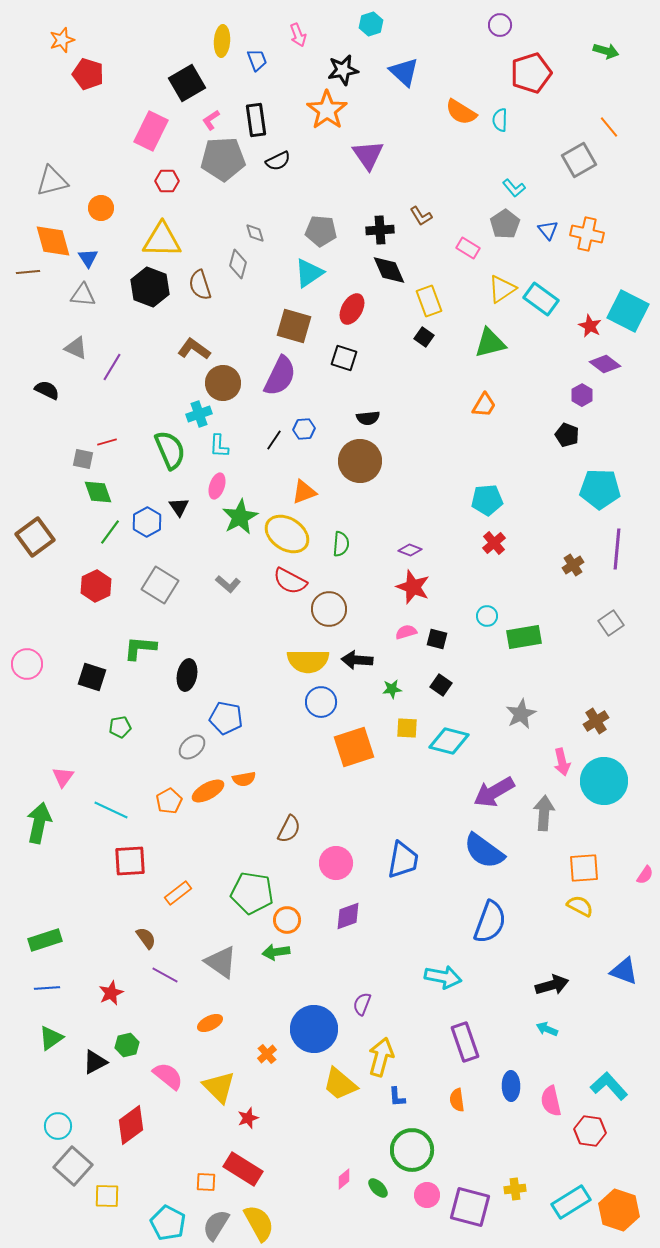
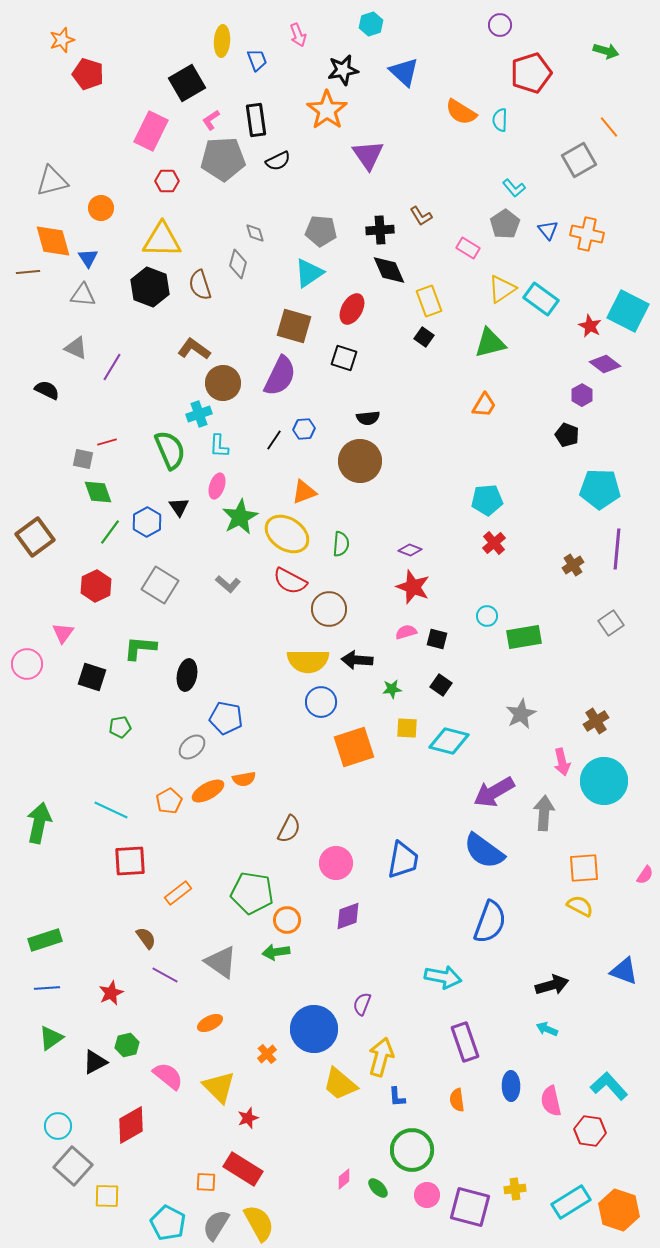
pink triangle at (63, 777): moved 144 px up
red diamond at (131, 1125): rotated 6 degrees clockwise
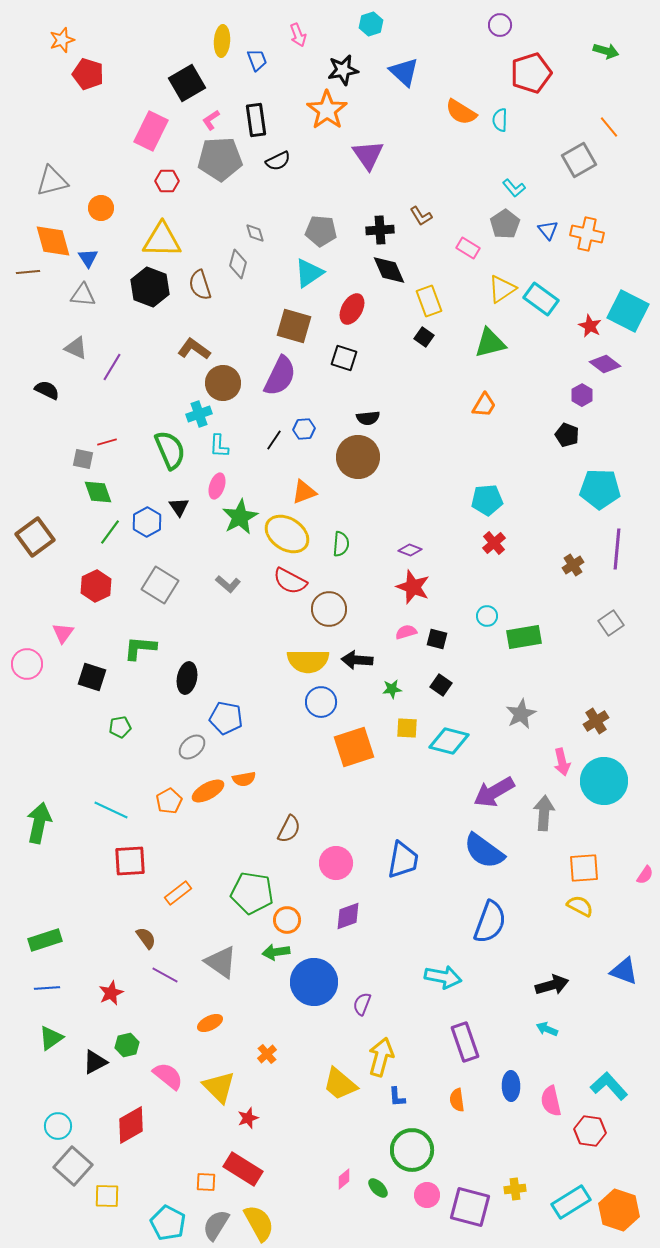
gray pentagon at (223, 159): moved 3 px left
brown circle at (360, 461): moved 2 px left, 4 px up
black ellipse at (187, 675): moved 3 px down
blue circle at (314, 1029): moved 47 px up
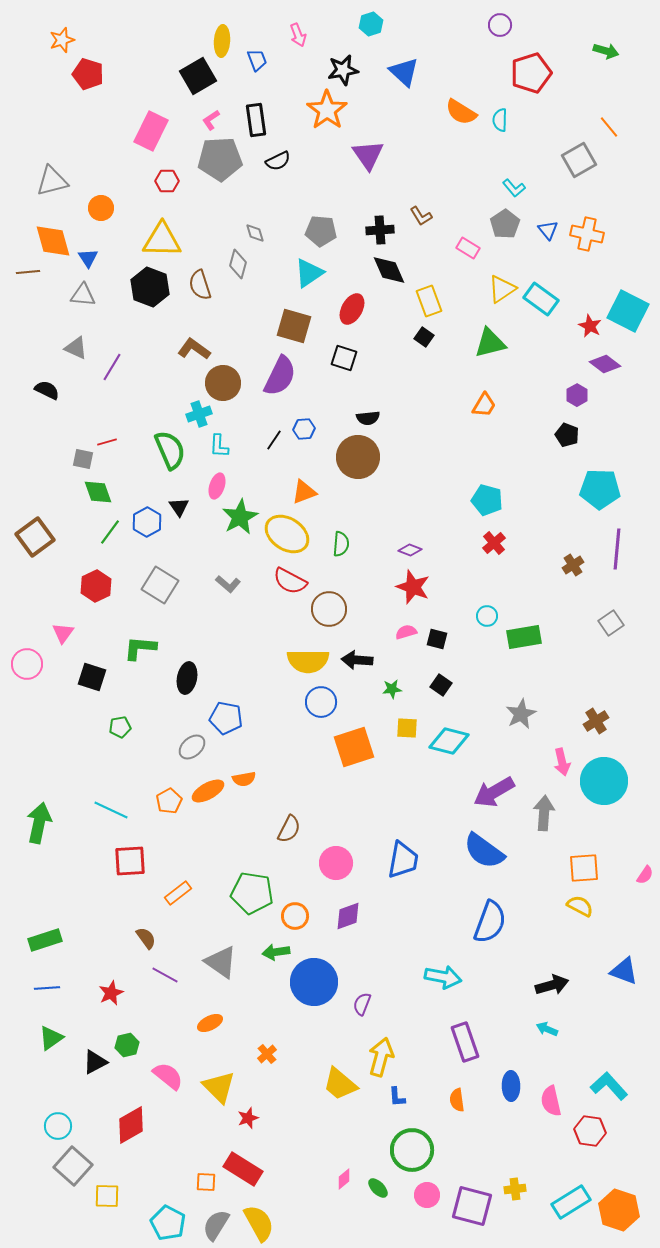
black square at (187, 83): moved 11 px right, 7 px up
purple hexagon at (582, 395): moved 5 px left
cyan pentagon at (487, 500): rotated 20 degrees clockwise
orange circle at (287, 920): moved 8 px right, 4 px up
purple square at (470, 1207): moved 2 px right, 1 px up
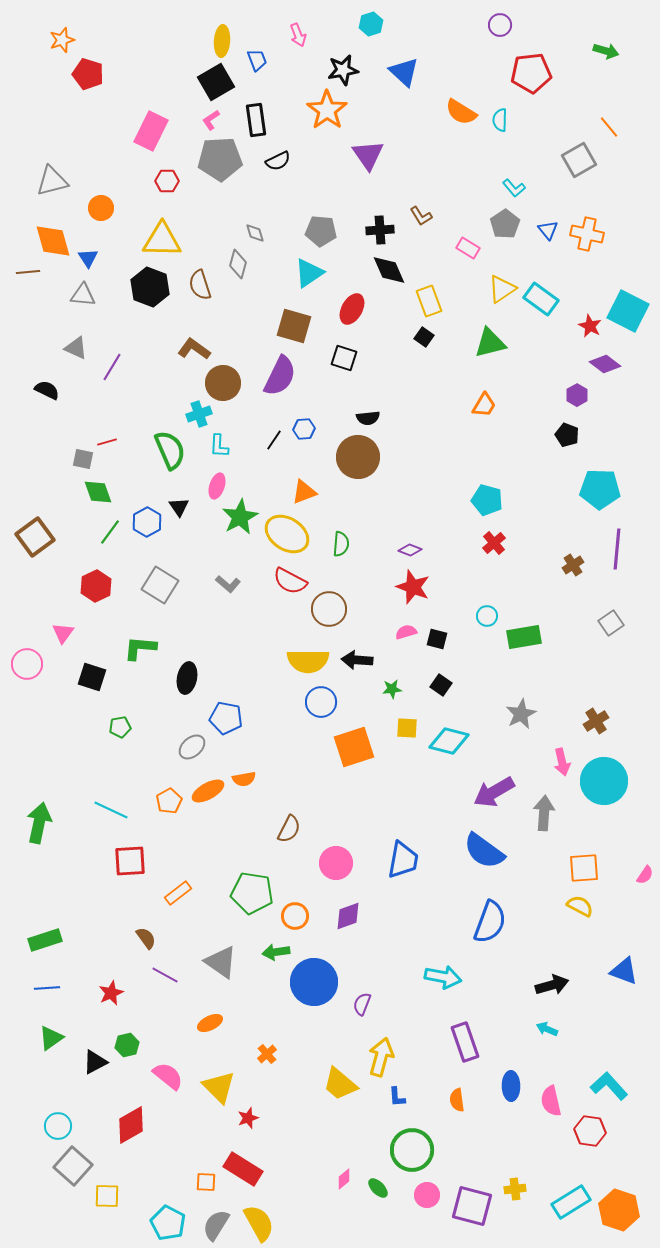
red pentagon at (531, 73): rotated 12 degrees clockwise
black square at (198, 76): moved 18 px right, 6 px down
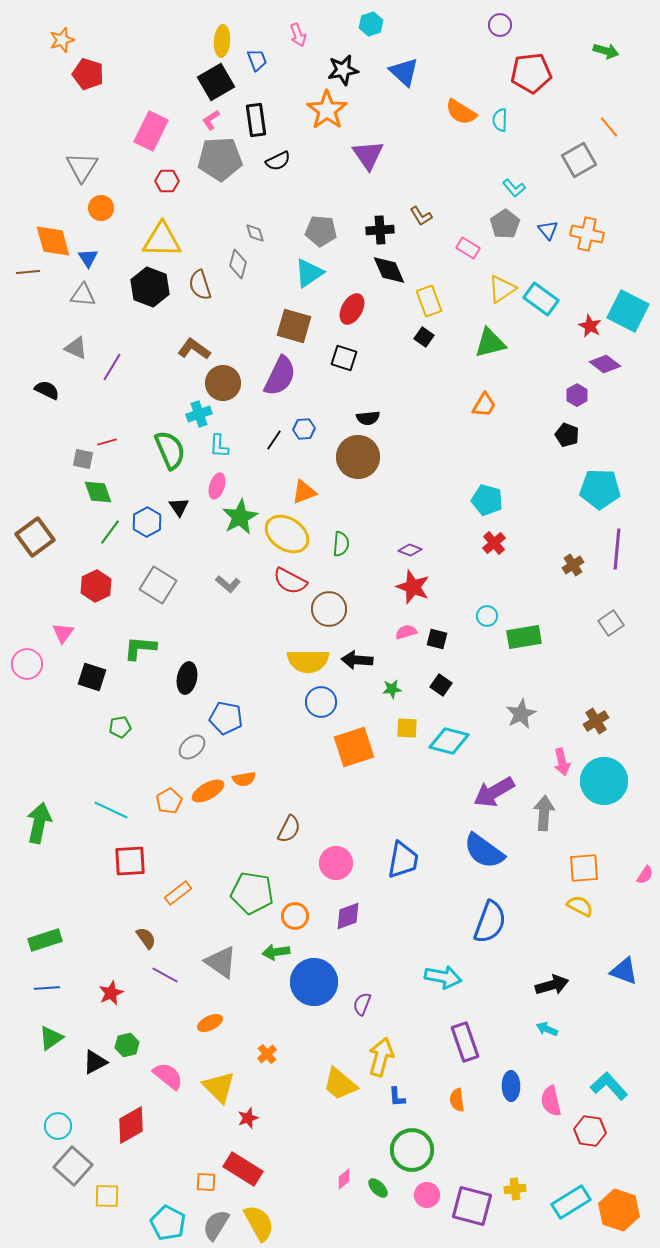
gray triangle at (52, 181): moved 30 px right, 14 px up; rotated 44 degrees counterclockwise
gray square at (160, 585): moved 2 px left
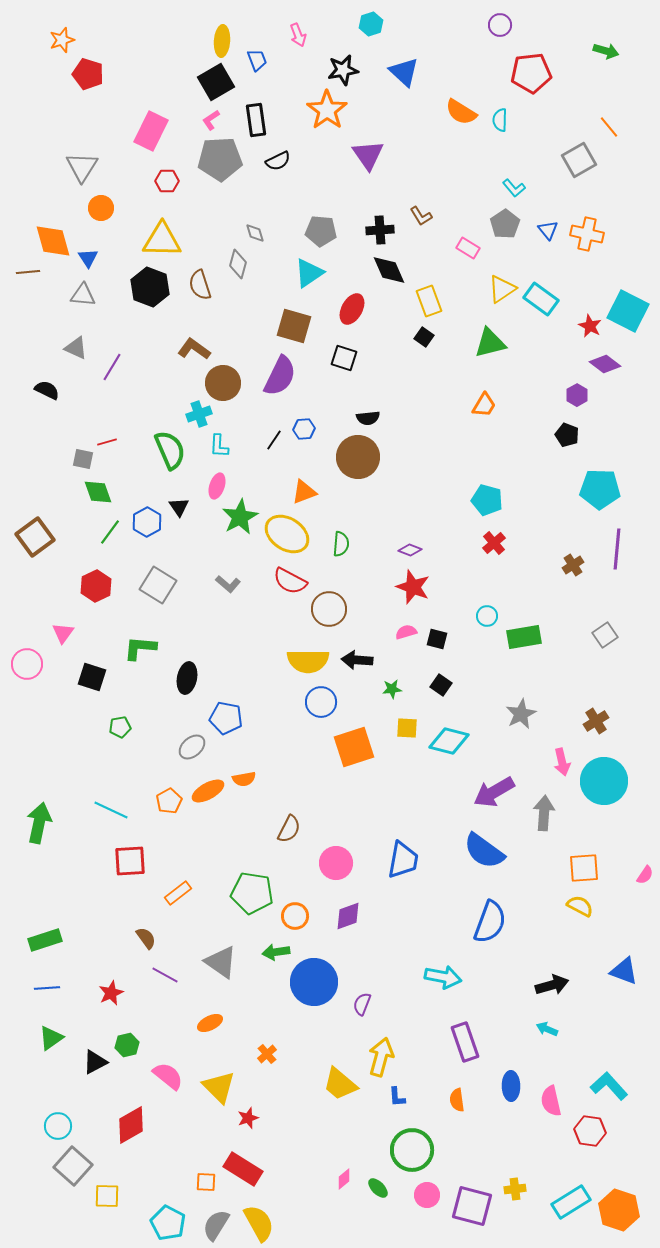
gray square at (611, 623): moved 6 px left, 12 px down
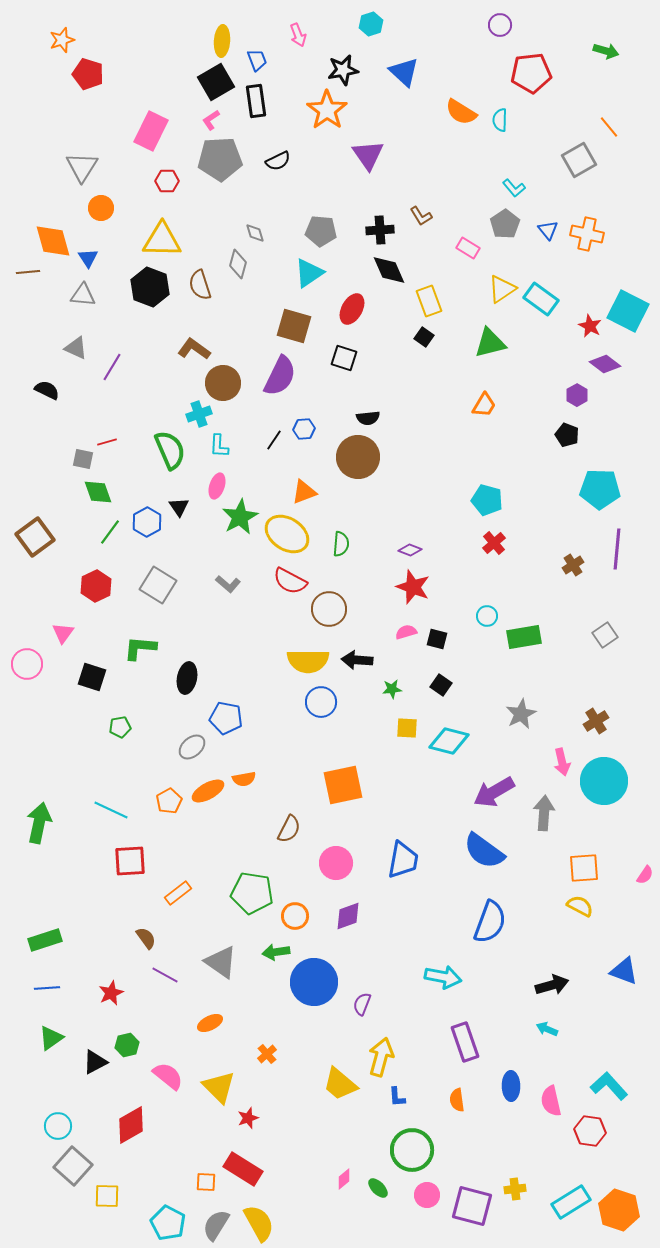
black rectangle at (256, 120): moved 19 px up
orange square at (354, 747): moved 11 px left, 38 px down; rotated 6 degrees clockwise
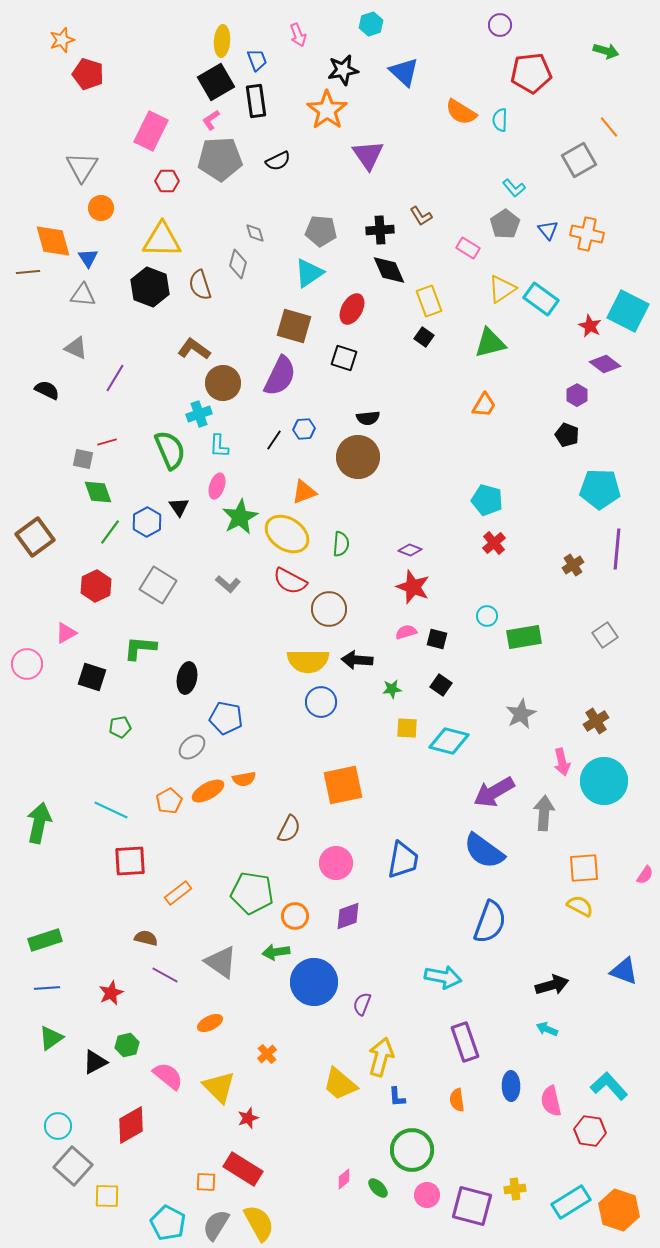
purple line at (112, 367): moved 3 px right, 11 px down
pink triangle at (63, 633): moved 3 px right; rotated 25 degrees clockwise
brown semicircle at (146, 938): rotated 40 degrees counterclockwise
